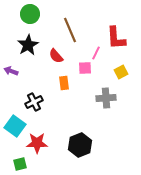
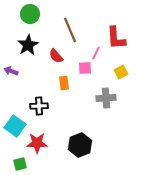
black cross: moved 5 px right, 4 px down; rotated 24 degrees clockwise
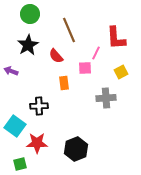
brown line: moved 1 px left
black hexagon: moved 4 px left, 4 px down
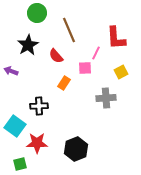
green circle: moved 7 px right, 1 px up
orange rectangle: rotated 40 degrees clockwise
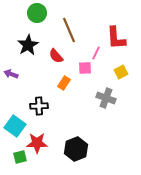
purple arrow: moved 3 px down
gray cross: rotated 24 degrees clockwise
green square: moved 7 px up
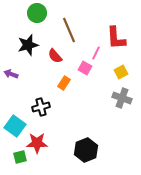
black star: rotated 15 degrees clockwise
red semicircle: moved 1 px left
pink square: rotated 32 degrees clockwise
gray cross: moved 16 px right
black cross: moved 2 px right, 1 px down; rotated 12 degrees counterclockwise
black hexagon: moved 10 px right, 1 px down
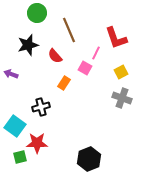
red L-shape: rotated 15 degrees counterclockwise
black hexagon: moved 3 px right, 9 px down
